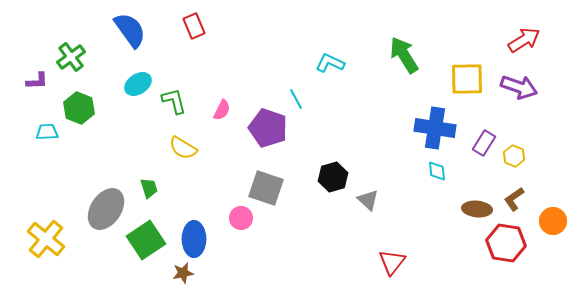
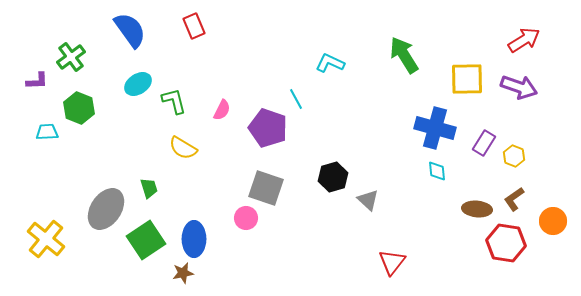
blue cross: rotated 6 degrees clockwise
pink circle: moved 5 px right
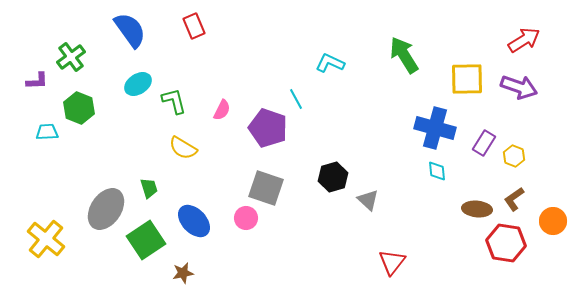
blue ellipse: moved 18 px up; rotated 44 degrees counterclockwise
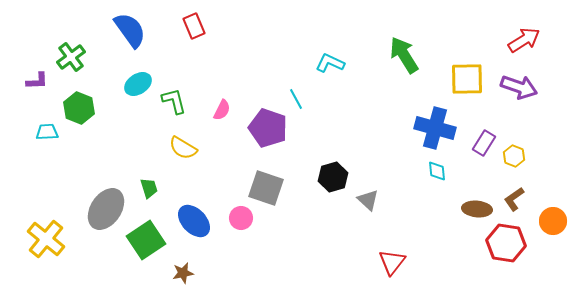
pink circle: moved 5 px left
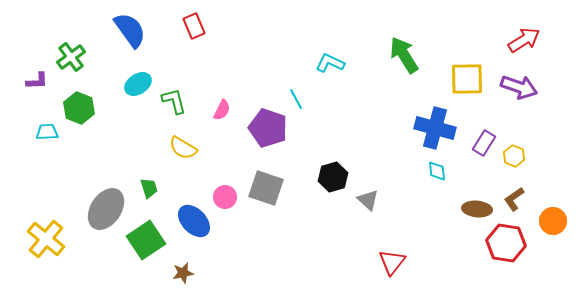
pink circle: moved 16 px left, 21 px up
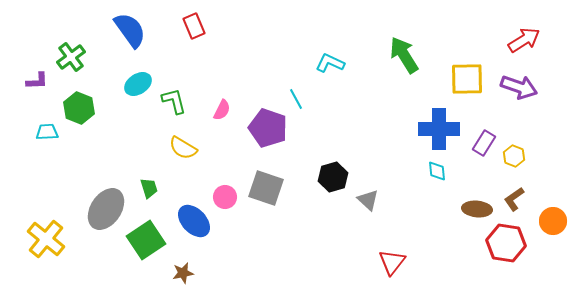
blue cross: moved 4 px right, 1 px down; rotated 15 degrees counterclockwise
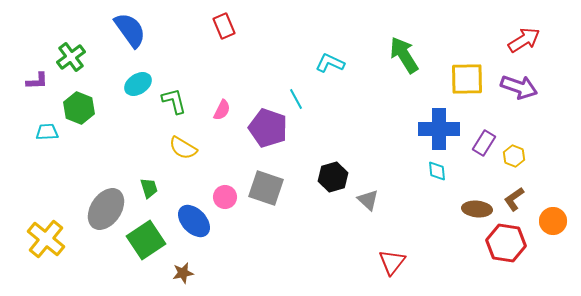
red rectangle: moved 30 px right
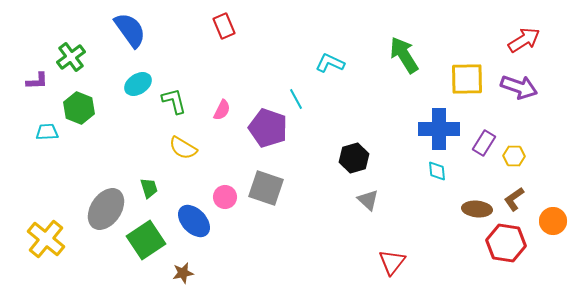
yellow hexagon: rotated 20 degrees counterclockwise
black hexagon: moved 21 px right, 19 px up
